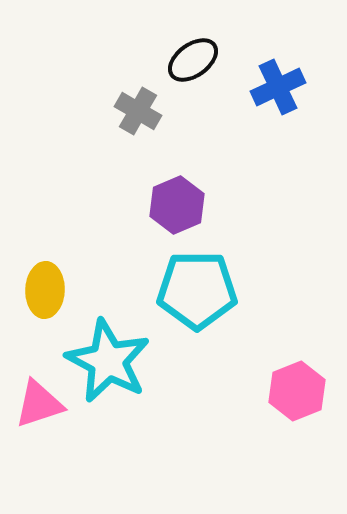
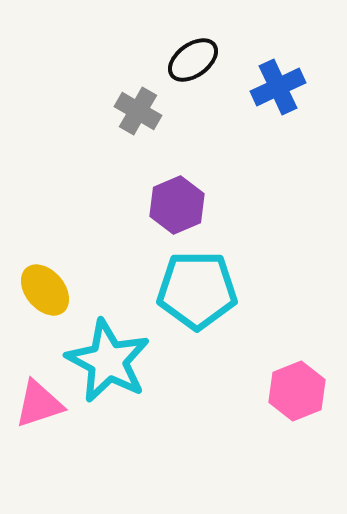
yellow ellipse: rotated 42 degrees counterclockwise
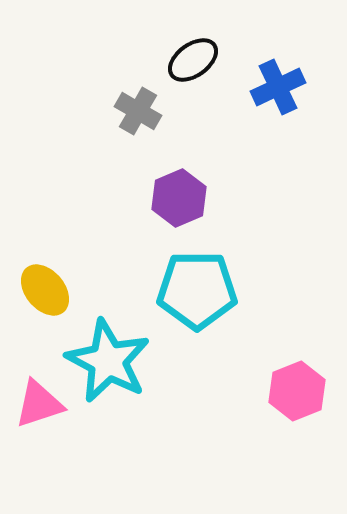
purple hexagon: moved 2 px right, 7 px up
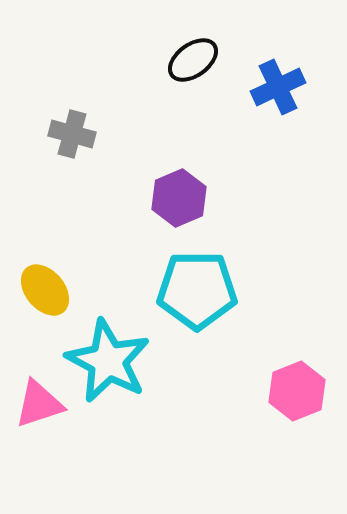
gray cross: moved 66 px left, 23 px down; rotated 15 degrees counterclockwise
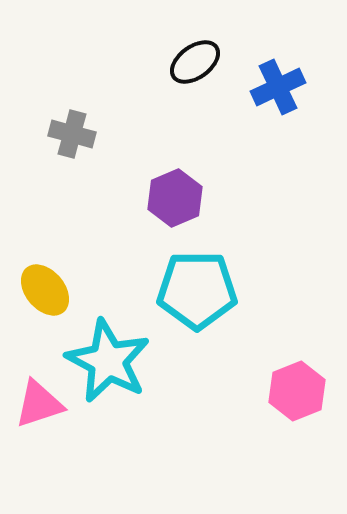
black ellipse: moved 2 px right, 2 px down
purple hexagon: moved 4 px left
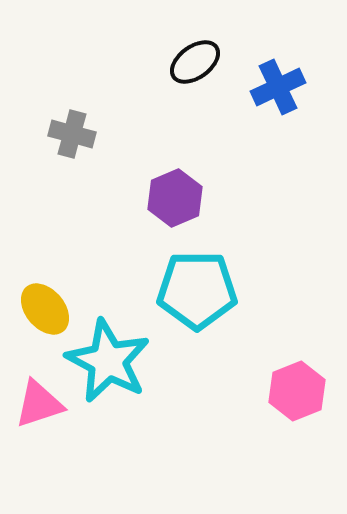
yellow ellipse: moved 19 px down
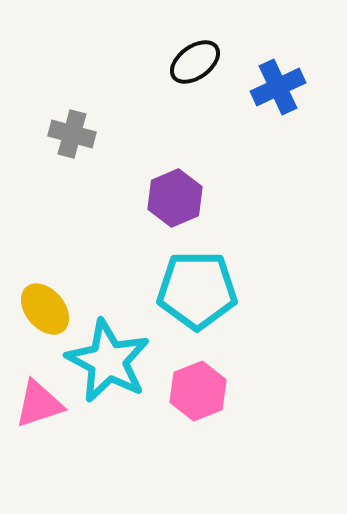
pink hexagon: moved 99 px left
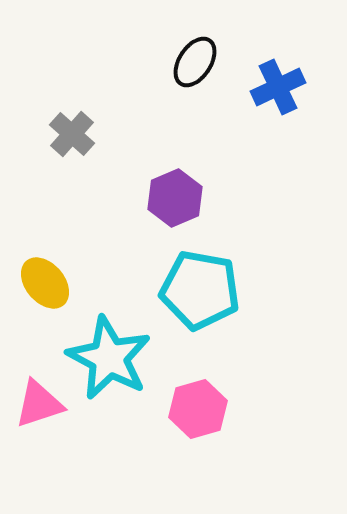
black ellipse: rotated 21 degrees counterclockwise
gray cross: rotated 27 degrees clockwise
cyan pentagon: moved 3 px right; rotated 10 degrees clockwise
yellow ellipse: moved 26 px up
cyan star: moved 1 px right, 3 px up
pink hexagon: moved 18 px down; rotated 6 degrees clockwise
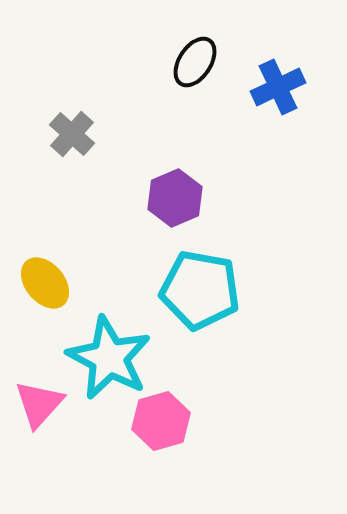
pink triangle: rotated 30 degrees counterclockwise
pink hexagon: moved 37 px left, 12 px down
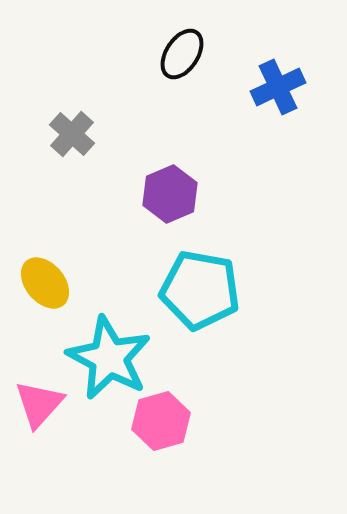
black ellipse: moved 13 px left, 8 px up
purple hexagon: moved 5 px left, 4 px up
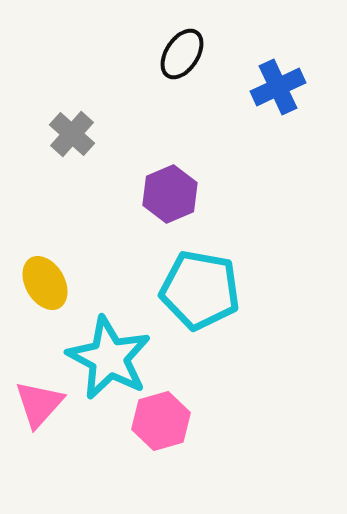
yellow ellipse: rotated 10 degrees clockwise
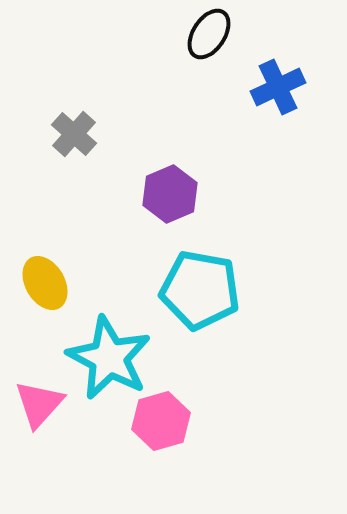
black ellipse: moved 27 px right, 20 px up
gray cross: moved 2 px right
